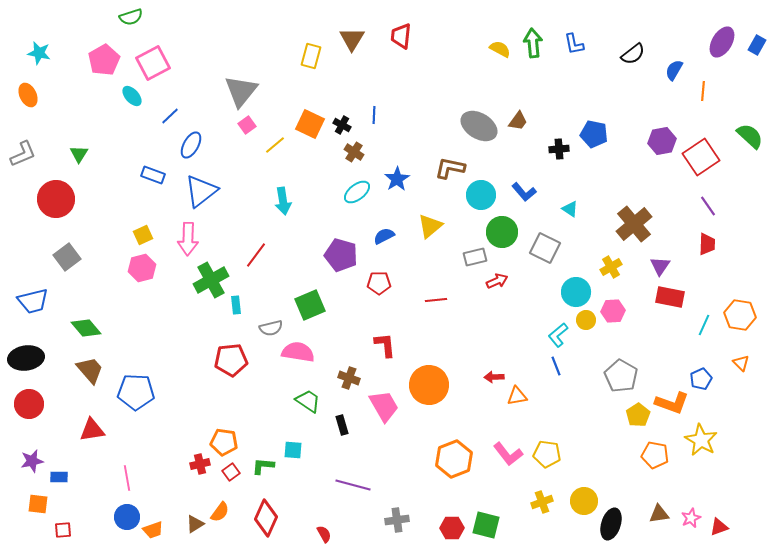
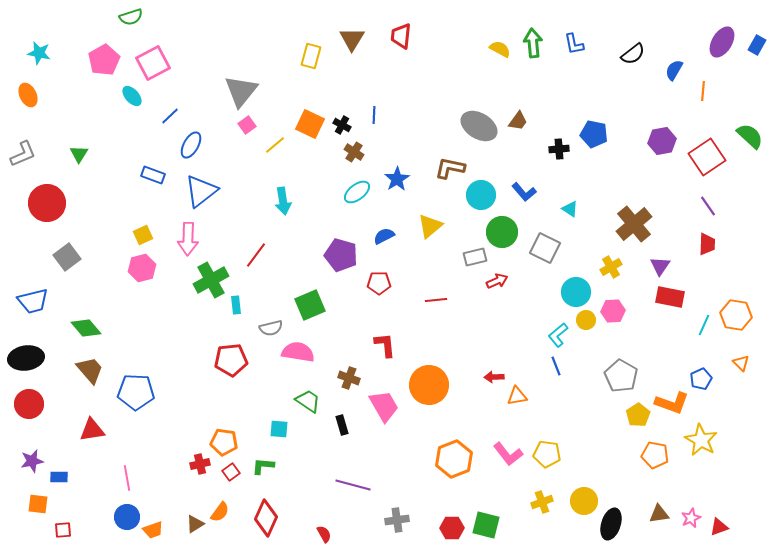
red square at (701, 157): moved 6 px right
red circle at (56, 199): moved 9 px left, 4 px down
orange hexagon at (740, 315): moved 4 px left
cyan square at (293, 450): moved 14 px left, 21 px up
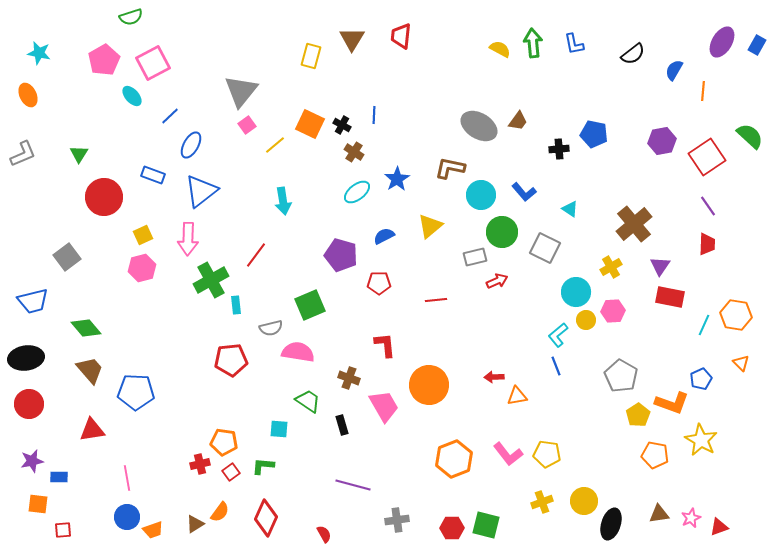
red circle at (47, 203): moved 57 px right, 6 px up
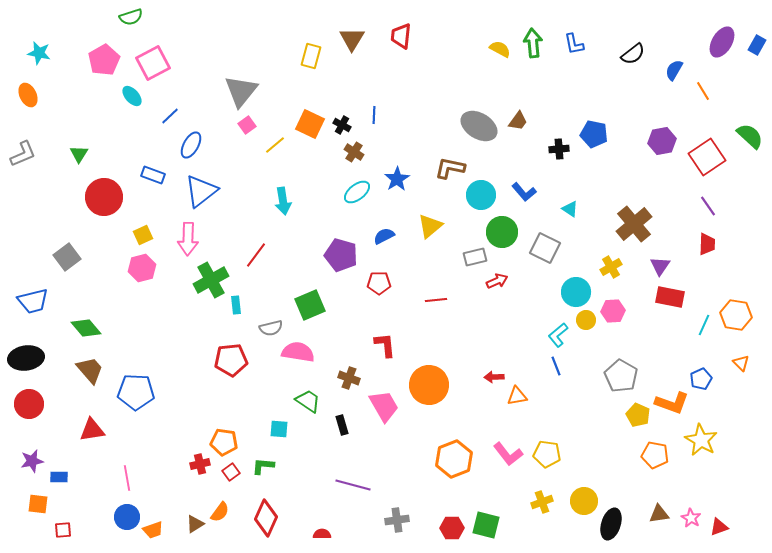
orange line at (703, 91): rotated 36 degrees counterclockwise
yellow pentagon at (638, 415): rotated 15 degrees counterclockwise
pink star at (691, 518): rotated 18 degrees counterclockwise
red semicircle at (324, 534): moved 2 px left; rotated 60 degrees counterclockwise
